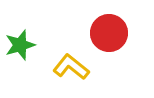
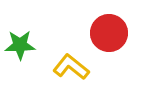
green star: rotated 16 degrees clockwise
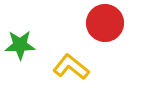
red circle: moved 4 px left, 10 px up
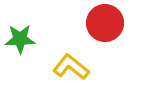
green star: moved 6 px up
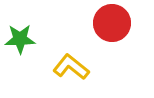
red circle: moved 7 px right
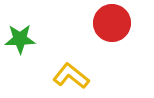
yellow L-shape: moved 9 px down
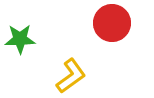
yellow L-shape: rotated 105 degrees clockwise
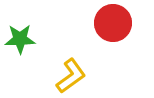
red circle: moved 1 px right
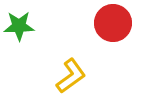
green star: moved 1 px left, 13 px up
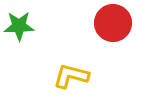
yellow L-shape: rotated 129 degrees counterclockwise
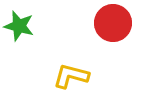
green star: rotated 16 degrees clockwise
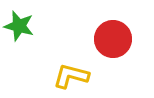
red circle: moved 16 px down
